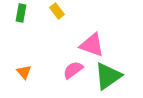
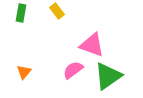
orange triangle: rotated 21 degrees clockwise
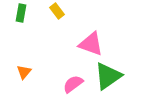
pink triangle: moved 1 px left, 1 px up
pink semicircle: moved 14 px down
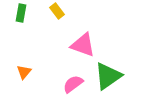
pink triangle: moved 8 px left, 1 px down
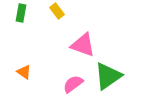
orange triangle: rotated 35 degrees counterclockwise
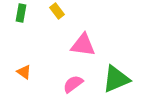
pink triangle: rotated 12 degrees counterclockwise
green triangle: moved 8 px right, 3 px down; rotated 12 degrees clockwise
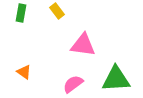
green triangle: rotated 20 degrees clockwise
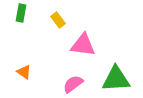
yellow rectangle: moved 1 px right, 9 px down
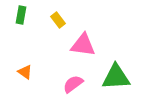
green rectangle: moved 2 px down
orange triangle: moved 1 px right
green triangle: moved 2 px up
